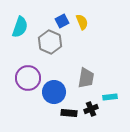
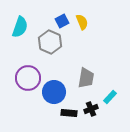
cyan rectangle: rotated 40 degrees counterclockwise
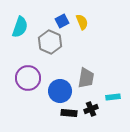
blue circle: moved 6 px right, 1 px up
cyan rectangle: moved 3 px right; rotated 40 degrees clockwise
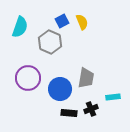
blue circle: moved 2 px up
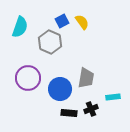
yellow semicircle: rotated 14 degrees counterclockwise
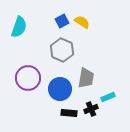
yellow semicircle: rotated 21 degrees counterclockwise
cyan semicircle: moved 1 px left
gray hexagon: moved 12 px right, 8 px down
cyan rectangle: moved 5 px left; rotated 16 degrees counterclockwise
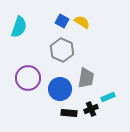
blue square: rotated 32 degrees counterclockwise
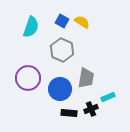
cyan semicircle: moved 12 px right
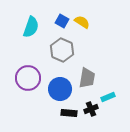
gray trapezoid: moved 1 px right
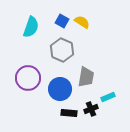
gray trapezoid: moved 1 px left, 1 px up
